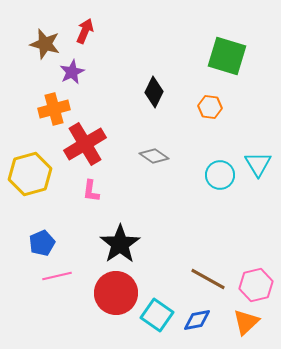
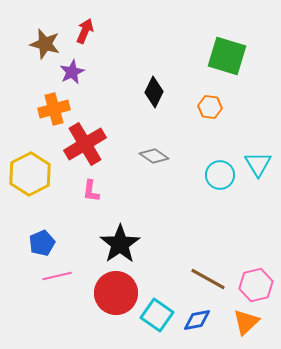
yellow hexagon: rotated 12 degrees counterclockwise
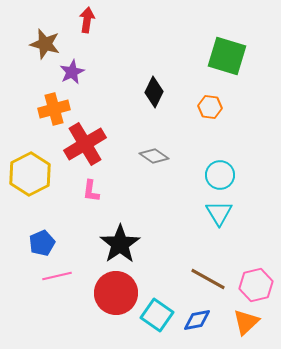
red arrow: moved 2 px right, 11 px up; rotated 15 degrees counterclockwise
cyan triangle: moved 39 px left, 49 px down
